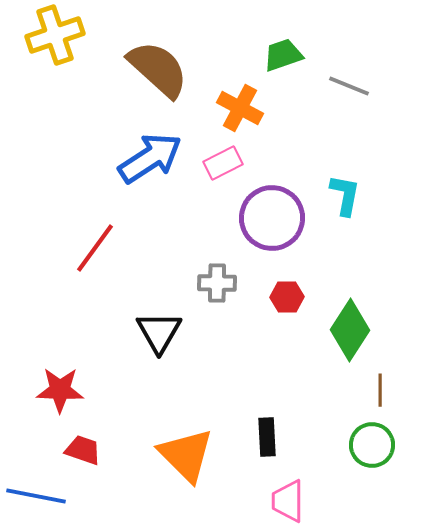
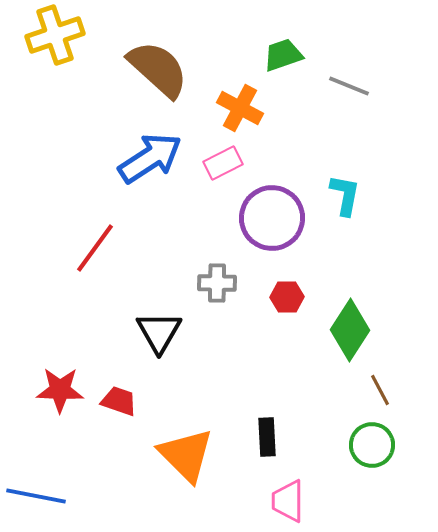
brown line: rotated 28 degrees counterclockwise
red trapezoid: moved 36 px right, 49 px up
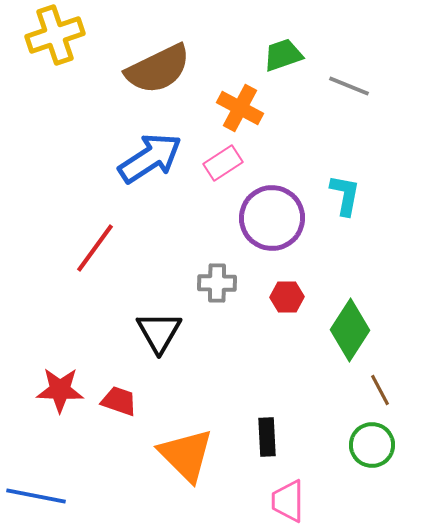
brown semicircle: rotated 112 degrees clockwise
pink rectangle: rotated 6 degrees counterclockwise
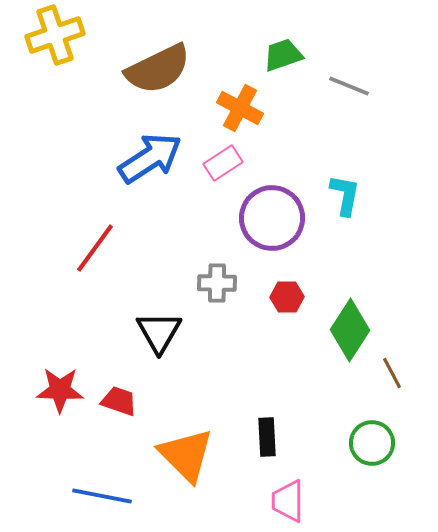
brown line: moved 12 px right, 17 px up
green circle: moved 2 px up
blue line: moved 66 px right
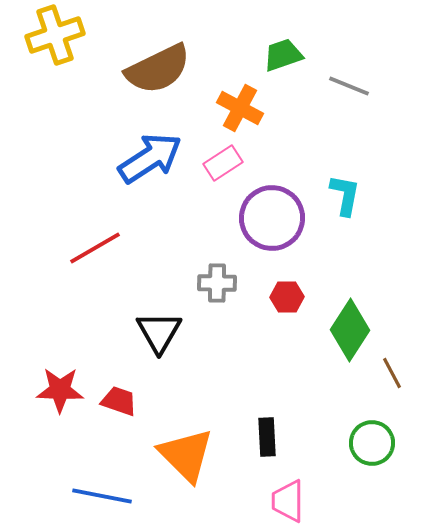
red line: rotated 24 degrees clockwise
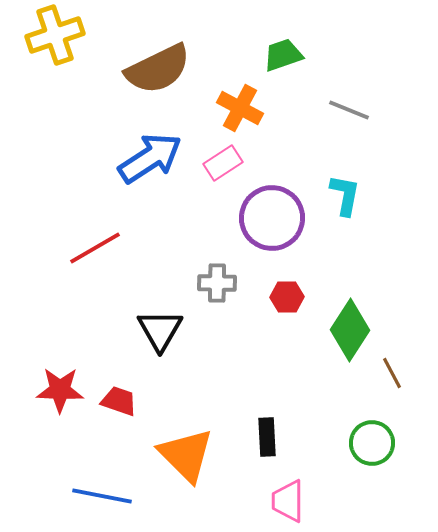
gray line: moved 24 px down
black triangle: moved 1 px right, 2 px up
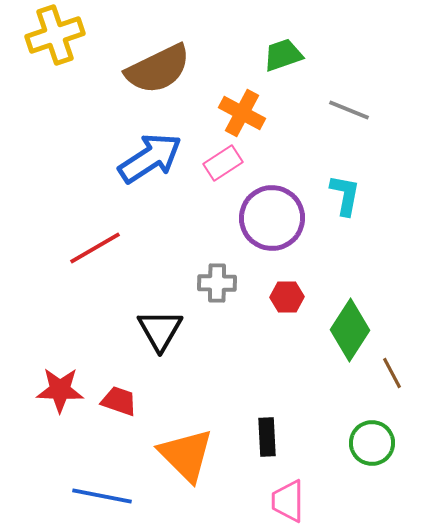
orange cross: moved 2 px right, 5 px down
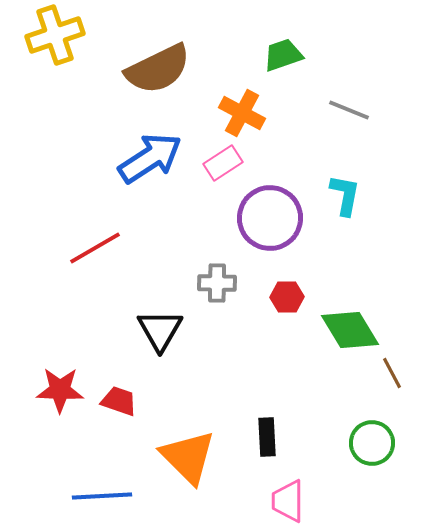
purple circle: moved 2 px left
green diamond: rotated 64 degrees counterclockwise
orange triangle: moved 2 px right, 2 px down
blue line: rotated 14 degrees counterclockwise
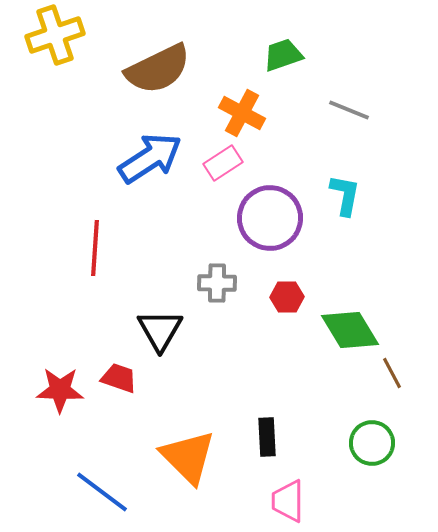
red line: rotated 56 degrees counterclockwise
red trapezoid: moved 23 px up
blue line: moved 4 px up; rotated 40 degrees clockwise
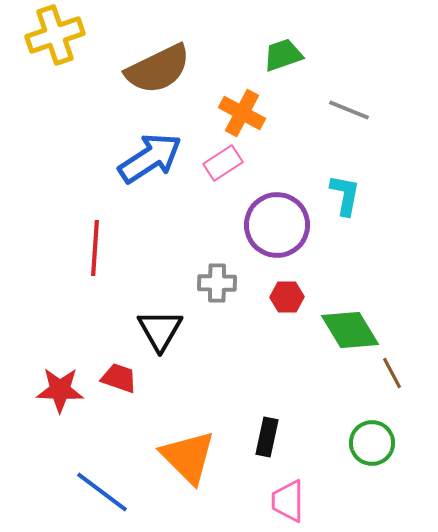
purple circle: moved 7 px right, 7 px down
black rectangle: rotated 15 degrees clockwise
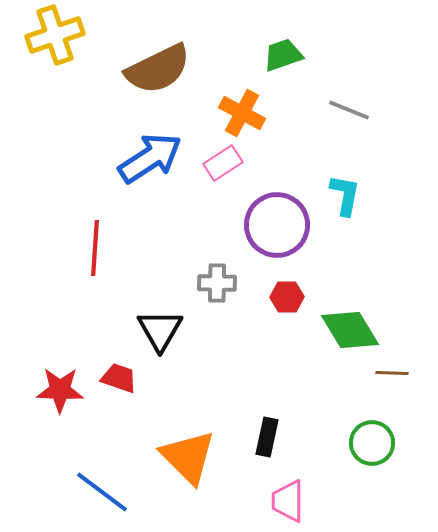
brown line: rotated 60 degrees counterclockwise
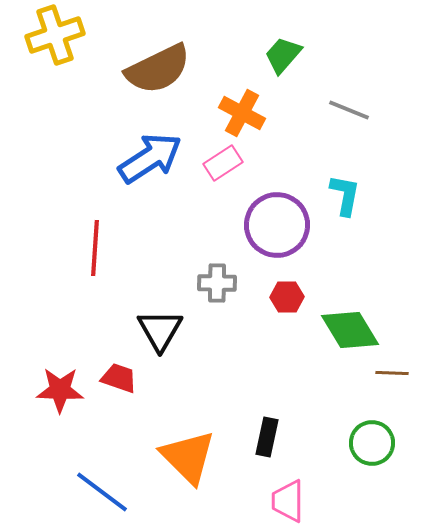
green trapezoid: rotated 30 degrees counterclockwise
